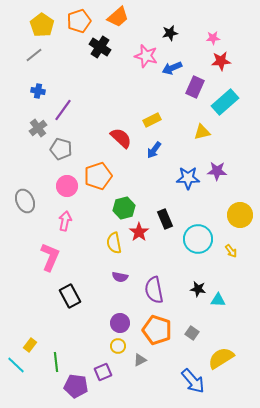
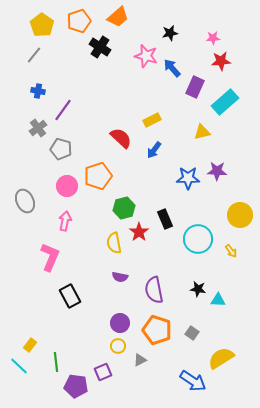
gray line at (34, 55): rotated 12 degrees counterclockwise
blue arrow at (172, 68): rotated 72 degrees clockwise
cyan line at (16, 365): moved 3 px right, 1 px down
blue arrow at (193, 381): rotated 16 degrees counterclockwise
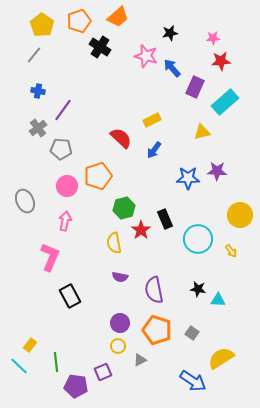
gray pentagon at (61, 149): rotated 10 degrees counterclockwise
red star at (139, 232): moved 2 px right, 2 px up
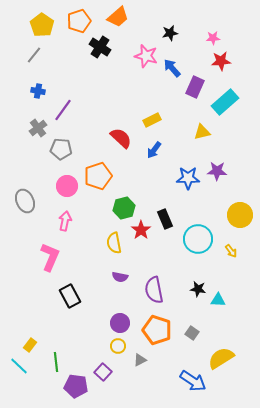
purple square at (103, 372): rotated 24 degrees counterclockwise
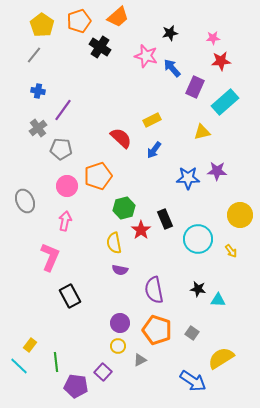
purple semicircle at (120, 277): moved 7 px up
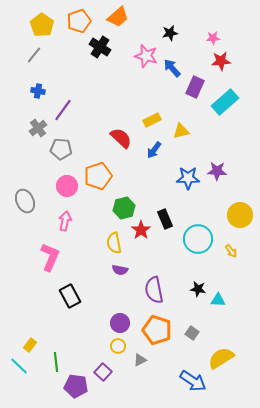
yellow triangle at (202, 132): moved 21 px left, 1 px up
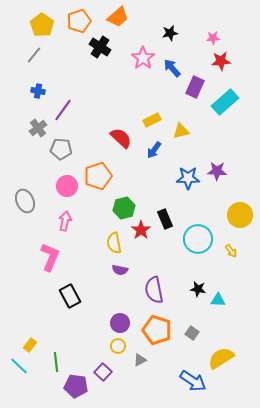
pink star at (146, 56): moved 3 px left, 2 px down; rotated 20 degrees clockwise
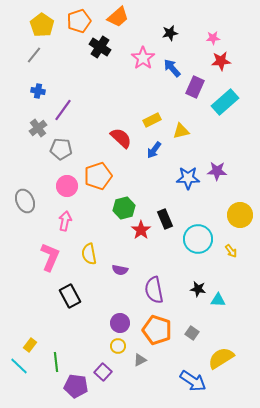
yellow semicircle at (114, 243): moved 25 px left, 11 px down
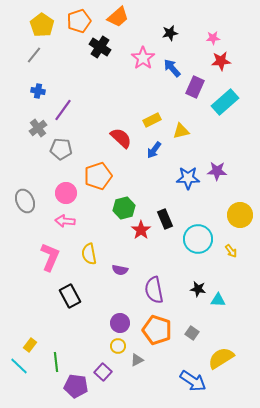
pink circle at (67, 186): moved 1 px left, 7 px down
pink arrow at (65, 221): rotated 96 degrees counterclockwise
gray triangle at (140, 360): moved 3 px left
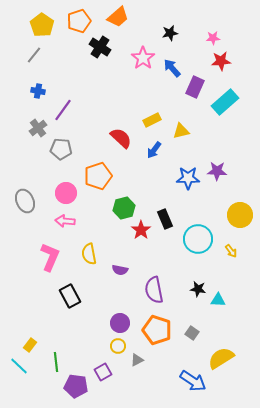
purple square at (103, 372): rotated 18 degrees clockwise
